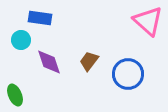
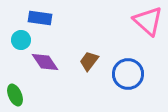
purple diamond: moved 4 px left; rotated 16 degrees counterclockwise
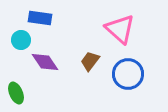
pink triangle: moved 28 px left, 8 px down
brown trapezoid: moved 1 px right
green ellipse: moved 1 px right, 2 px up
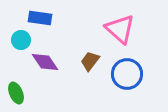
blue circle: moved 1 px left
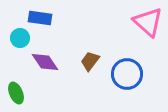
pink triangle: moved 28 px right, 7 px up
cyan circle: moved 1 px left, 2 px up
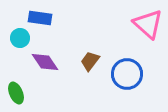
pink triangle: moved 2 px down
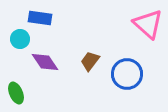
cyan circle: moved 1 px down
